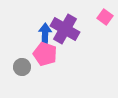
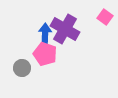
gray circle: moved 1 px down
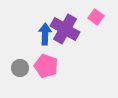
pink square: moved 9 px left
pink pentagon: moved 1 px right, 12 px down
gray circle: moved 2 px left
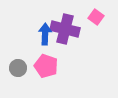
purple cross: rotated 16 degrees counterclockwise
gray circle: moved 2 px left
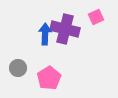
pink square: rotated 28 degrees clockwise
pink pentagon: moved 3 px right, 12 px down; rotated 20 degrees clockwise
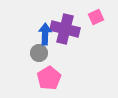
gray circle: moved 21 px right, 15 px up
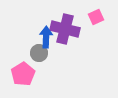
blue arrow: moved 1 px right, 3 px down
pink pentagon: moved 26 px left, 4 px up
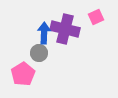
blue arrow: moved 2 px left, 4 px up
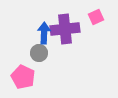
purple cross: rotated 20 degrees counterclockwise
pink pentagon: moved 3 px down; rotated 15 degrees counterclockwise
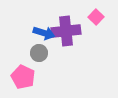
pink square: rotated 21 degrees counterclockwise
purple cross: moved 1 px right, 2 px down
blue arrow: rotated 105 degrees clockwise
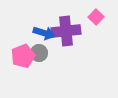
pink pentagon: moved 21 px up; rotated 25 degrees clockwise
